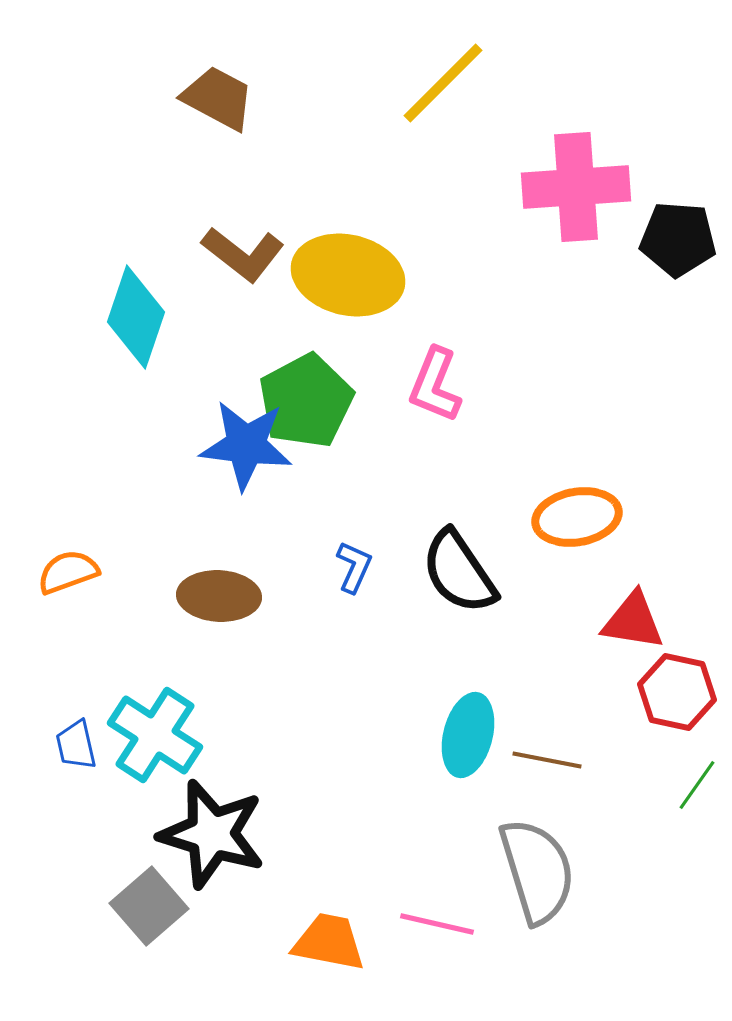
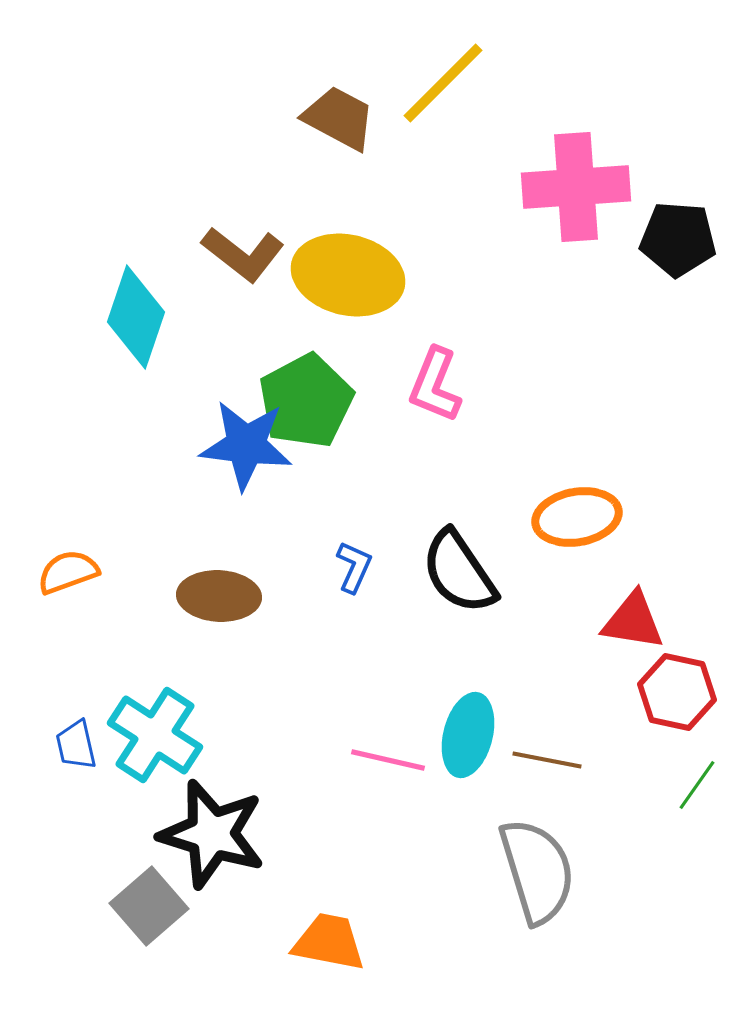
brown trapezoid: moved 121 px right, 20 px down
pink line: moved 49 px left, 164 px up
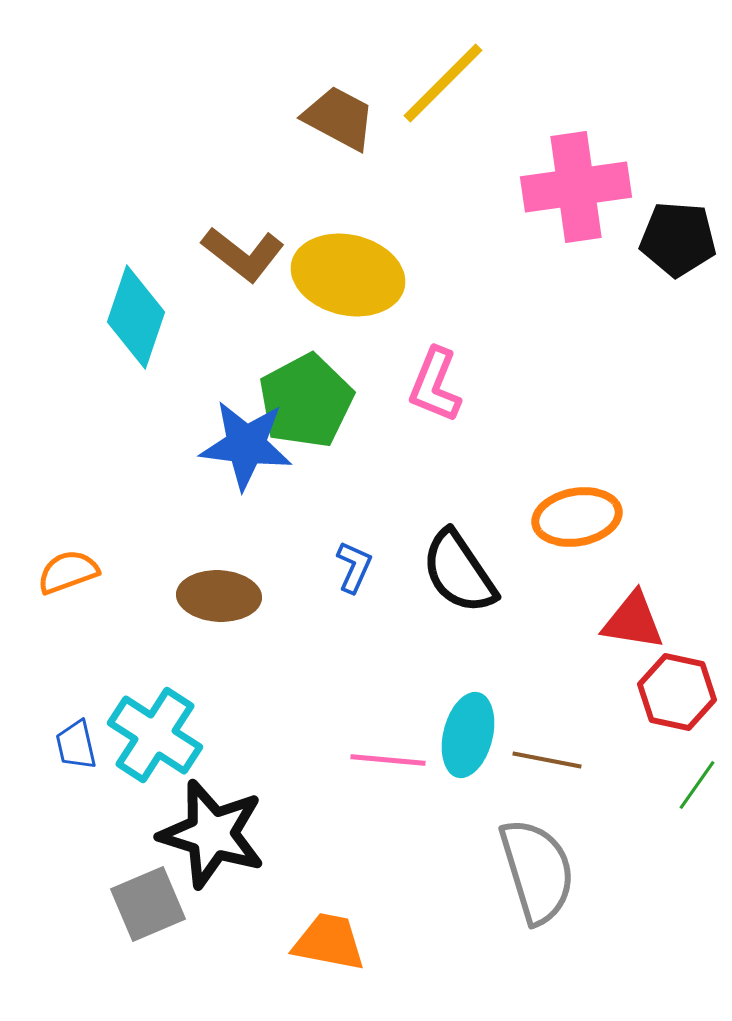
pink cross: rotated 4 degrees counterclockwise
pink line: rotated 8 degrees counterclockwise
gray square: moved 1 px left, 2 px up; rotated 18 degrees clockwise
